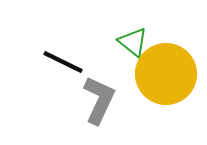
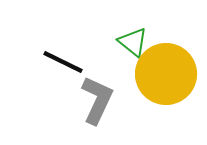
gray L-shape: moved 2 px left
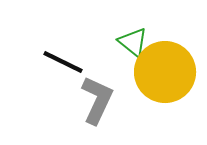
yellow circle: moved 1 px left, 2 px up
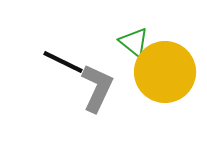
green triangle: moved 1 px right
gray L-shape: moved 12 px up
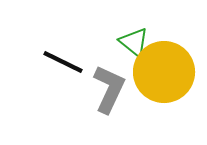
yellow circle: moved 1 px left
gray L-shape: moved 12 px right, 1 px down
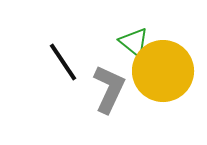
black line: rotated 30 degrees clockwise
yellow circle: moved 1 px left, 1 px up
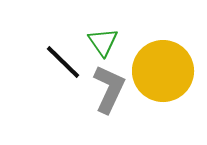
green triangle: moved 31 px left; rotated 16 degrees clockwise
black line: rotated 12 degrees counterclockwise
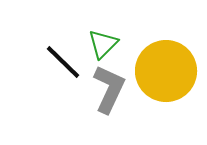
green triangle: moved 2 px down; rotated 20 degrees clockwise
yellow circle: moved 3 px right
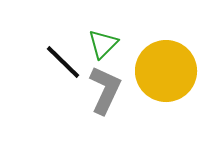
gray L-shape: moved 4 px left, 1 px down
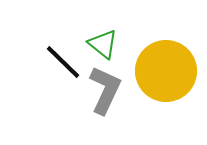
green triangle: rotated 36 degrees counterclockwise
